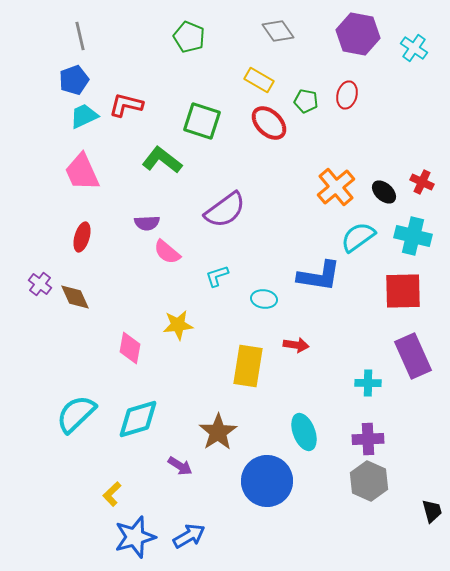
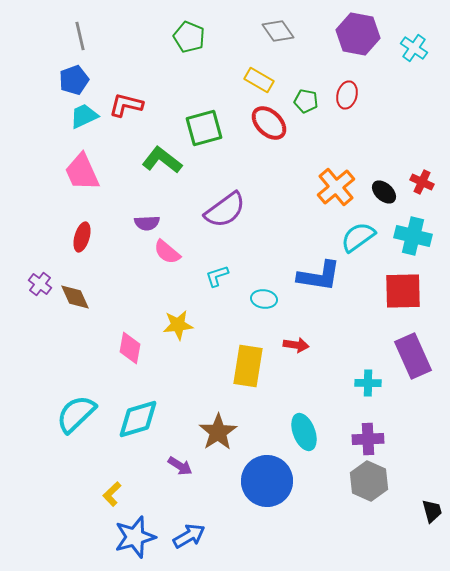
green square at (202, 121): moved 2 px right, 7 px down; rotated 33 degrees counterclockwise
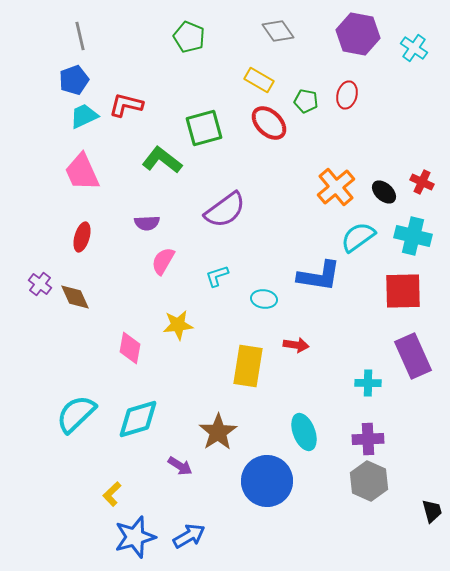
pink semicircle at (167, 252): moved 4 px left, 9 px down; rotated 80 degrees clockwise
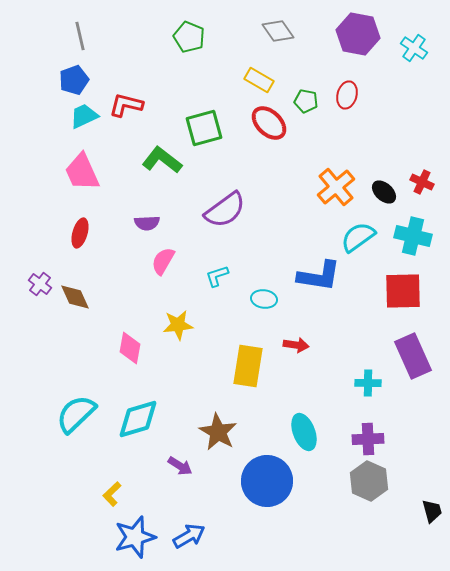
red ellipse at (82, 237): moved 2 px left, 4 px up
brown star at (218, 432): rotated 9 degrees counterclockwise
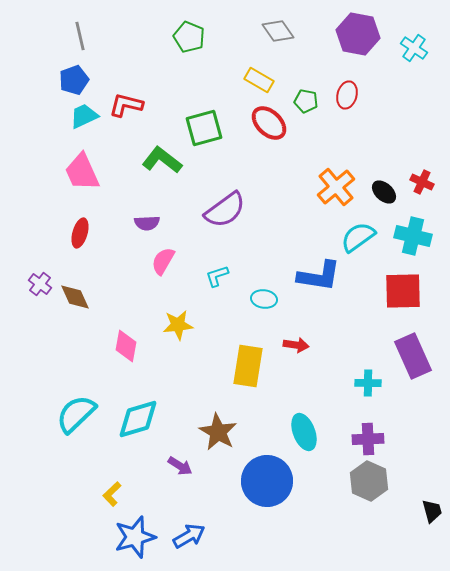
pink diamond at (130, 348): moved 4 px left, 2 px up
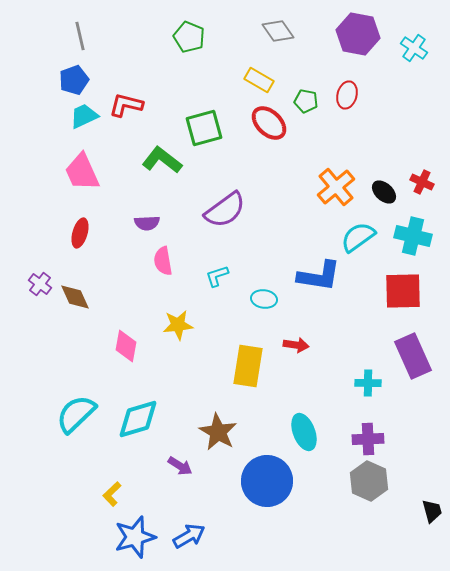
pink semicircle at (163, 261): rotated 40 degrees counterclockwise
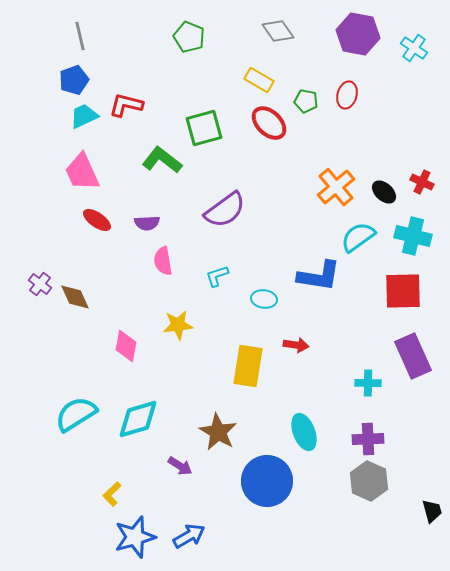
red ellipse at (80, 233): moved 17 px right, 13 px up; rotated 72 degrees counterclockwise
cyan semicircle at (76, 414): rotated 12 degrees clockwise
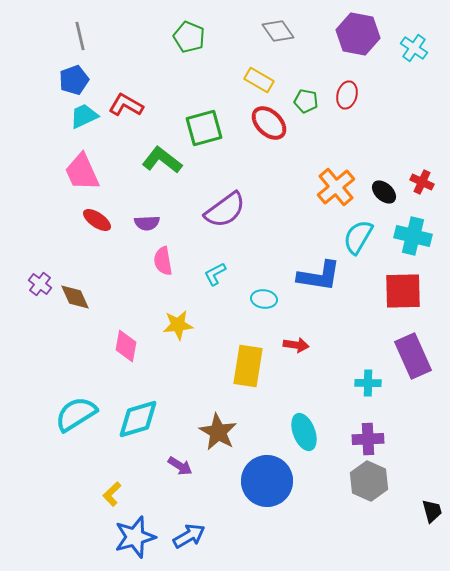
red L-shape at (126, 105): rotated 16 degrees clockwise
cyan semicircle at (358, 237): rotated 24 degrees counterclockwise
cyan L-shape at (217, 276): moved 2 px left, 2 px up; rotated 10 degrees counterclockwise
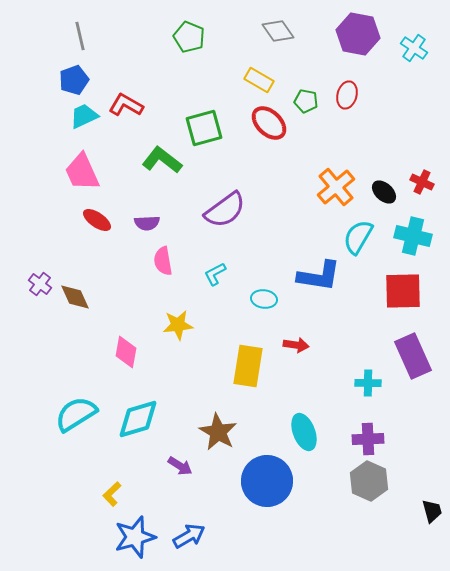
pink diamond at (126, 346): moved 6 px down
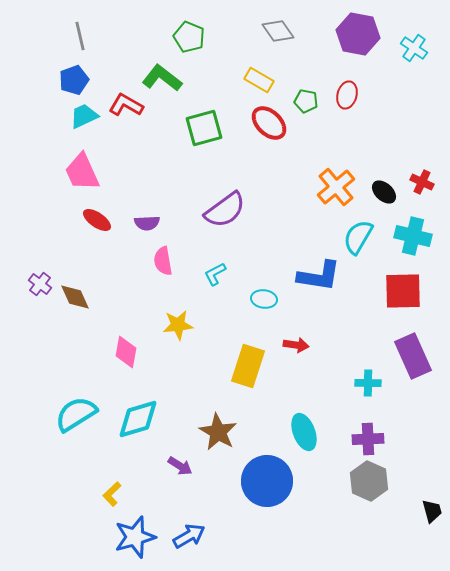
green L-shape at (162, 160): moved 82 px up
yellow rectangle at (248, 366): rotated 9 degrees clockwise
